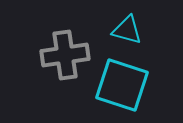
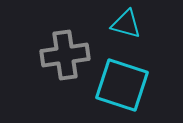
cyan triangle: moved 1 px left, 6 px up
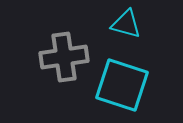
gray cross: moved 1 px left, 2 px down
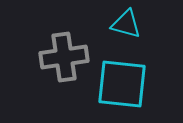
cyan square: moved 1 px up; rotated 12 degrees counterclockwise
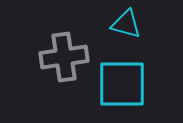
cyan square: rotated 6 degrees counterclockwise
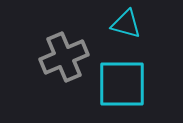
gray cross: rotated 15 degrees counterclockwise
